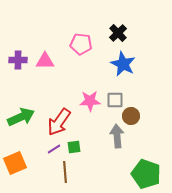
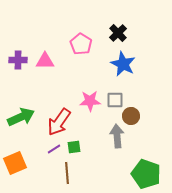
pink pentagon: rotated 25 degrees clockwise
brown line: moved 2 px right, 1 px down
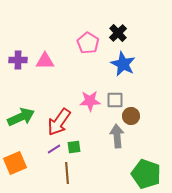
pink pentagon: moved 7 px right, 1 px up
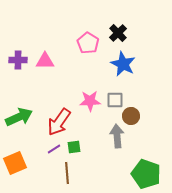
green arrow: moved 2 px left
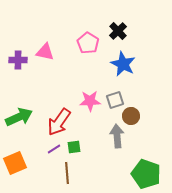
black cross: moved 2 px up
pink triangle: moved 9 px up; rotated 12 degrees clockwise
gray square: rotated 18 degrees counterclockwise
